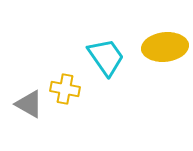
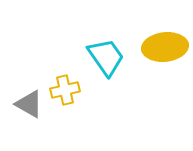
yellow cross: moved 1 px down; rotated 24 degrees counterclockwise
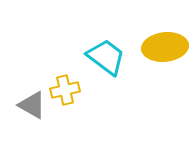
cyan trapezoid: rotated 18 degrees counterclockwise
gray triangle: moved 3 px right, 1 px down
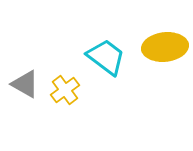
yellow cross: rotated 24 degrees counterclockwise
gray triangle: moved 7 px left, 21 px up
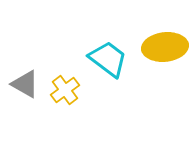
cyan trapezoid: moved 2 px right, 2 px down
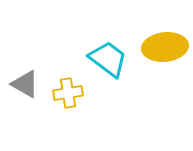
yellow cross: moved 3 px right, 3 px down; rotated 28 degrees clockwise
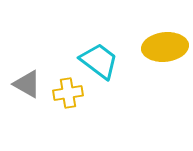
cyan trapezoid: moved 9 px left, 2 px down
gray triangle: moved 2 px right
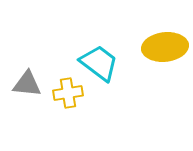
cyan trapezoid: moved 2 px down
gray triangle: rotated 24 degrees counterclockwise
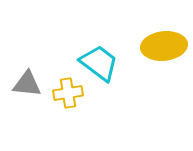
yellow ellipse: moved 1 px left, 1 px up
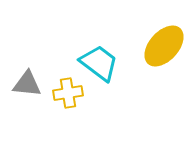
yellow ellipse: rotated 42 degrees counterclockwise
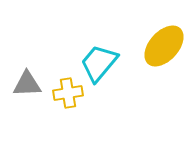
cyan trapezoid: rotated 87 degrees counterclockwise
gray triangle: rotated 8 degrees counterclockwise
